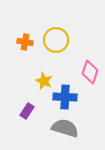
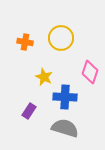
yellow circle: moved 5 px right, 2 px up
yellow star: moved 4 px up
purple rectangle: moved 2 px right
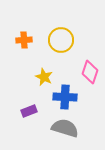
yellow circle: moved 2 px down
orange cross: moved 1 px left, 2 px up; rotated 14 degrees counterclockwise
purple rectangle: rotated 35 degrees clockwise
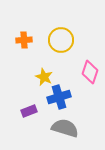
blue cross: moved 6 px left; rotated 20 degrees counterclockwise
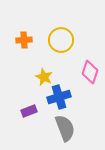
gray semicircle: rotated 52 degrees clockwise
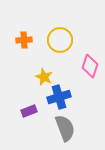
yellow circle: moved 1 px left
pink diamond: moved 6 px up
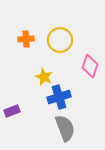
orange cross: moved 2 px right, 1 px up
purple rectangle: moved 17 px left
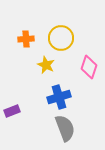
yellow circle: moved 1 px right, 2 px up
pink diamond: moved 1 px left, 1 px down
yellow star: moved 2 px right, 12 px up
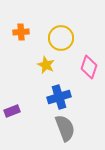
orange cross: moved 5 px left, 7 px up
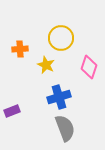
orange cross: moved 1 px left, 17 px down
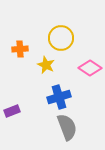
pink diamond: moved 1 px right, 1 px down; rotated 75 degrees counterclockwise
gray semicircle: moved 2 px right, 1 px up
